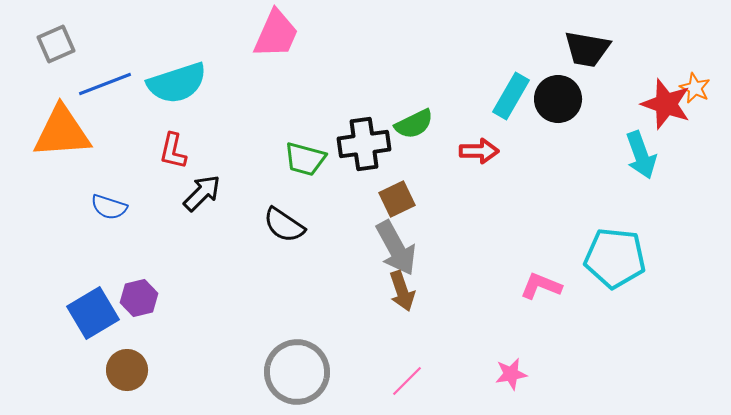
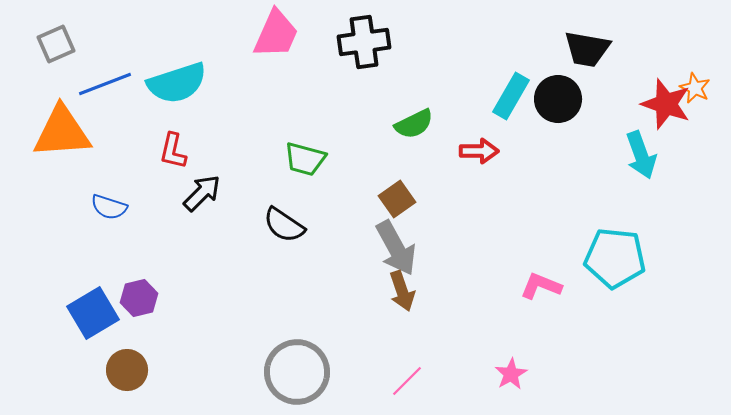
black cross: moved 102 px up
brown square: rotated 9 degrees counterclockwise
pink star: rotated 20 degrees counterclockwise
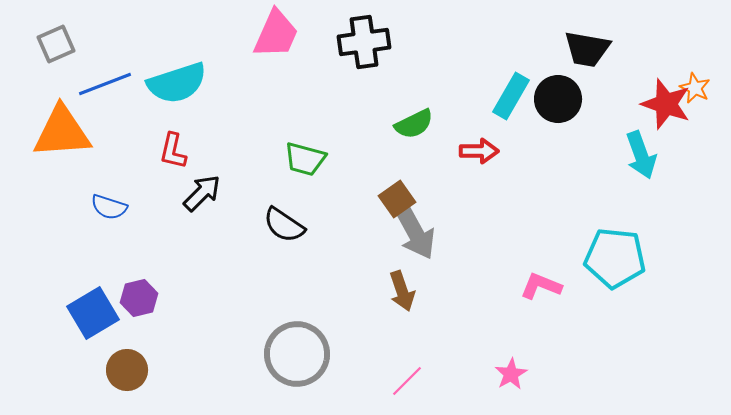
gray arrow: moved 19 px right, 16 px up
gray circle: moved 18 px up
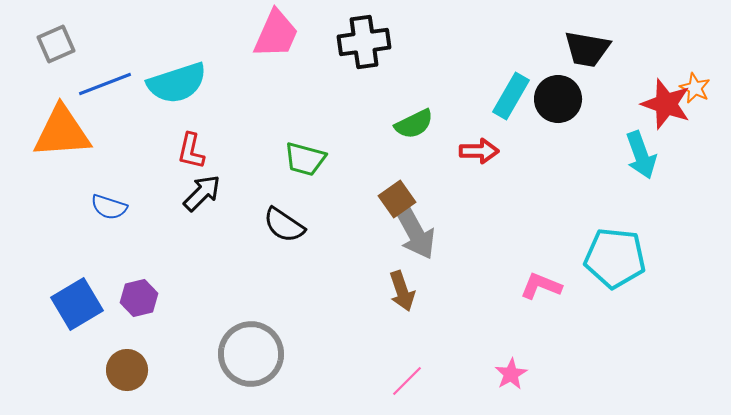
red L-shape: moved 18 px right
blue square: moved 16 px left, 9 px up
gray circle: moved 46 px left
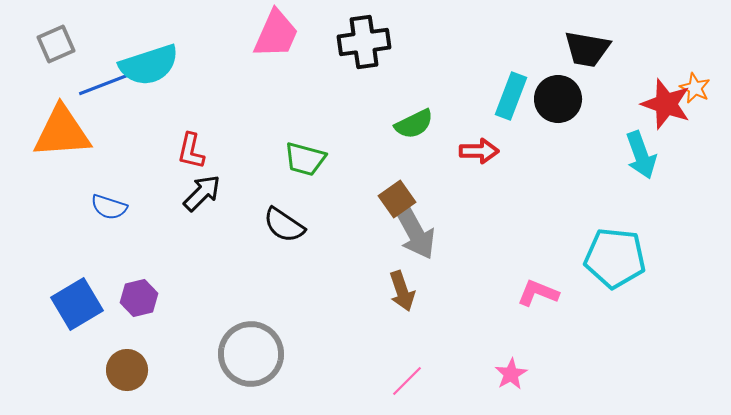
cyan semicircle: moved 28 px left, 18 px up
cyan rectangle: rotated 9 degrees counterclockwise
pink L-shape: moved 3 px left, 7 px down
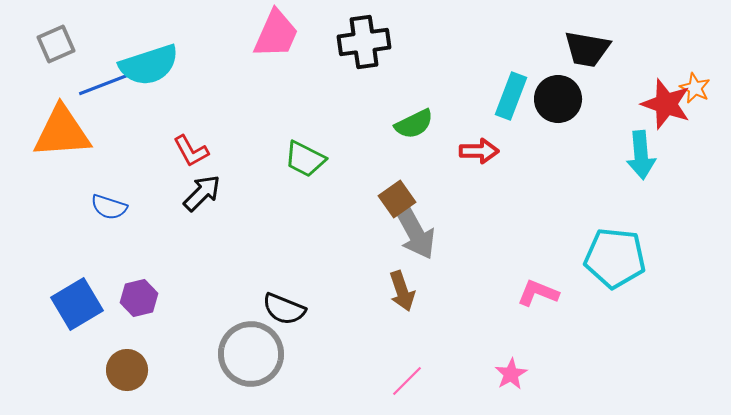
red L-shape: rotated 42 degrees counterclockwise
cyan arrow: rotated 15 degrees clockwise
green trapezoid: rotated 12 degrees clockwise
black semicircle: moved 84 px down; rotated 12 degrees counterclockwise
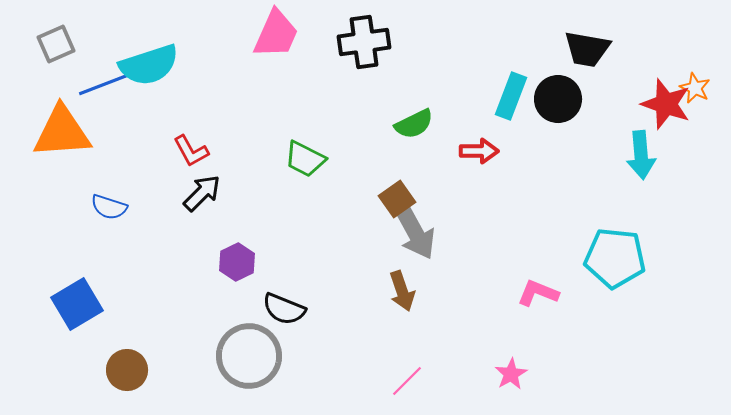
purple hexagon: moved 98 px right, 36 px up; rotated 12 degrees counterclockwise
gray circle: moved 2 px left, 2 px down
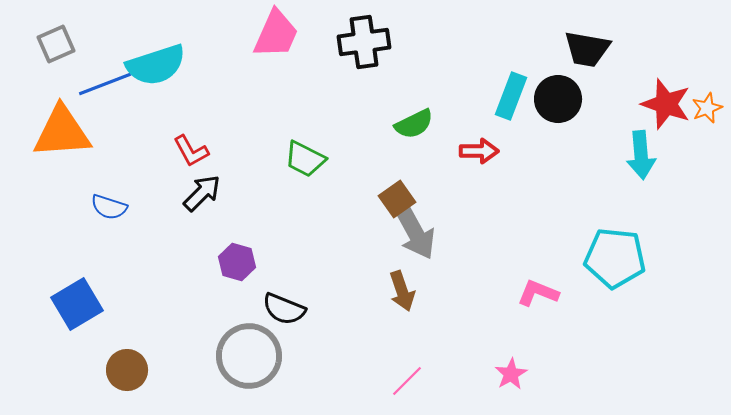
cyan semicircle: moved 7 px right
orange star: moved 12 px right, 20 px down; rotated 24 degrees clockwise
purple hexagon: rotated 18 degrees counterclockwise
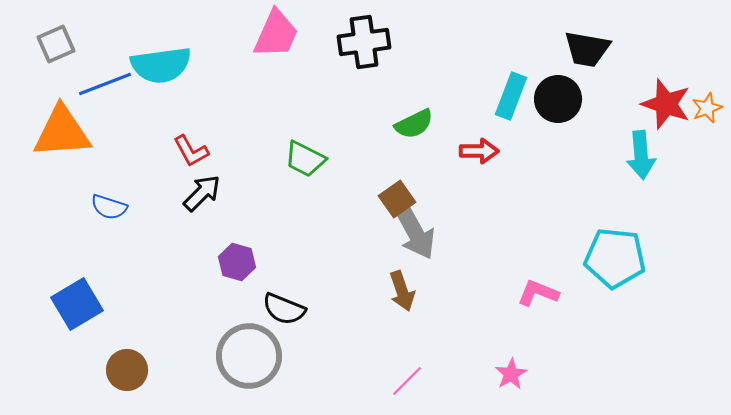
cyan semicircle: moved 5 px right; rotated 10 degrees clockwise
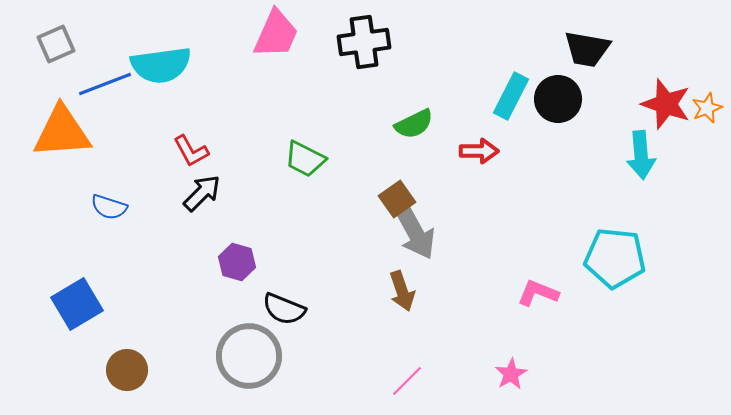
cyan rectangle: rotated 6 degrees clockwise
